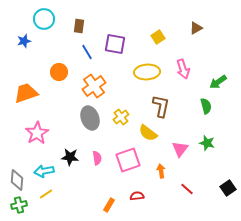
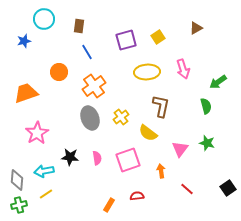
purple square: moved 11 px right, 4 px up; rotated 25 degrees counterclockwise
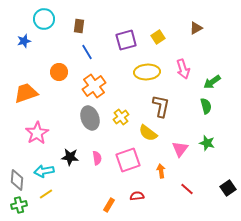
green arrow: moved 6 px left
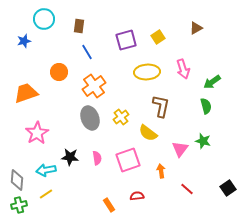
green star: moved 4 px left, 2 px up
cyan arrow: moved 2 px right, 1 px up
orange rectangle: rotated 64 degrees counterclockwise
